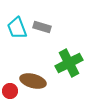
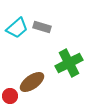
cyan trapezoid: rotated 110 degrees counterclockwise
brown ellipse: moved 1 px left, 1 px down; rotated 50 degrees counterclockwise
red circle: moved 5 px down
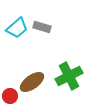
green cross: moved 13 px down
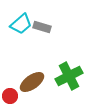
cyan trapezoid: moved 4 px right, 4 px up
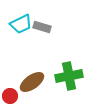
cyan trapezoid: rotated 15 degrees clockwise
green cross: rotated 16 degrees clockwise
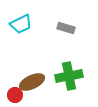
gray rectangle: moved 24 px right, 1 px down
brown ellipse: rotated 10 degrees clockwise
red circle: moved 5 px right, 1 px up
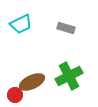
green cross: rotated 16 degrees counterclockwise
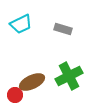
gray rectangle: moved 3 px left, 1 px down
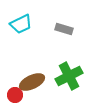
gray rectangle: moved 1 px right
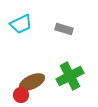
green cross: moved 1 px right
red circle: moved 6 px right
